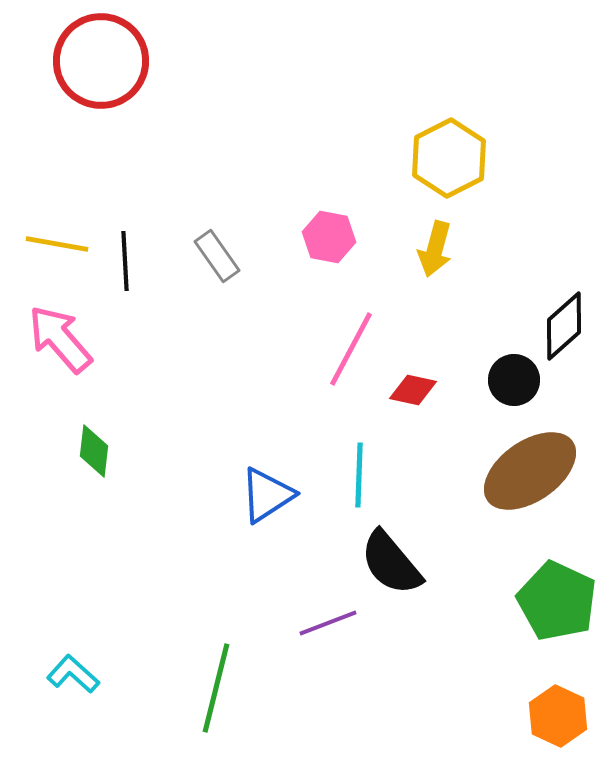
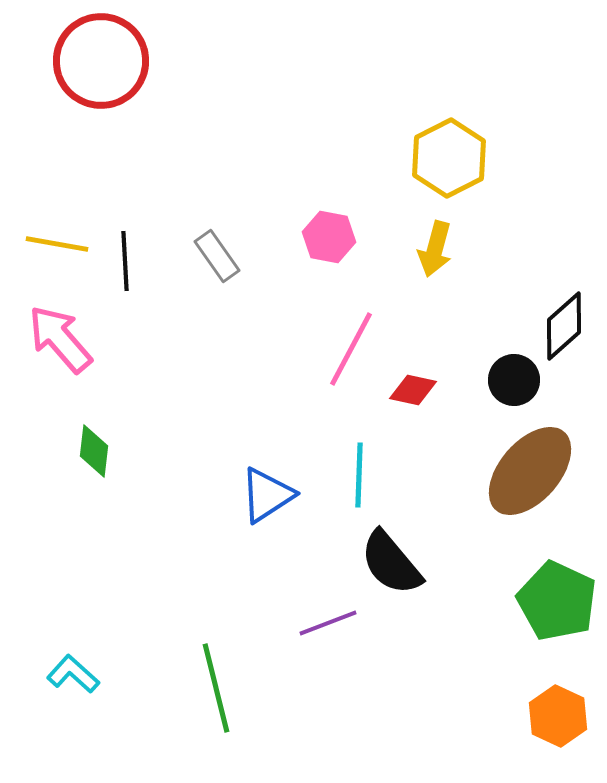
brown ellipse: rotated 14 degrees counterclockwise
green line: rotated 28 degrees counterclockwise
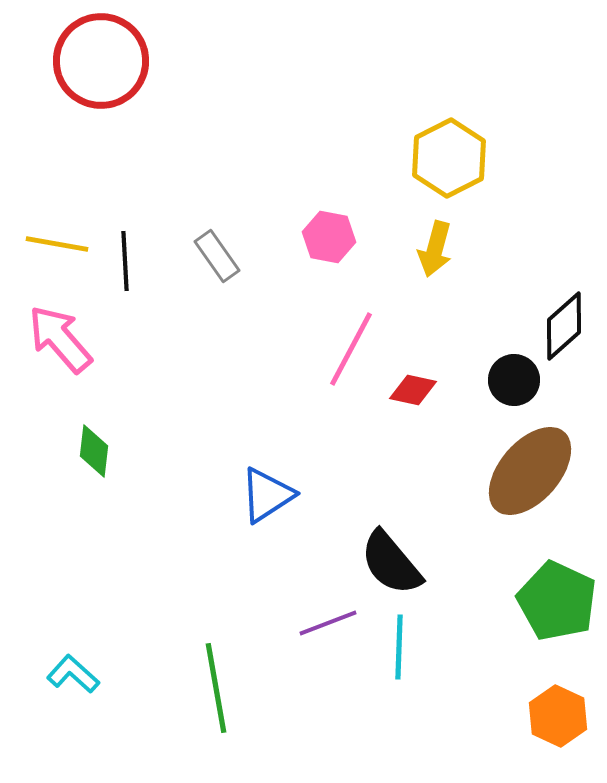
cyan line: moved 40 px right, 172 px down
green line: rotated 4 degrees clockwise
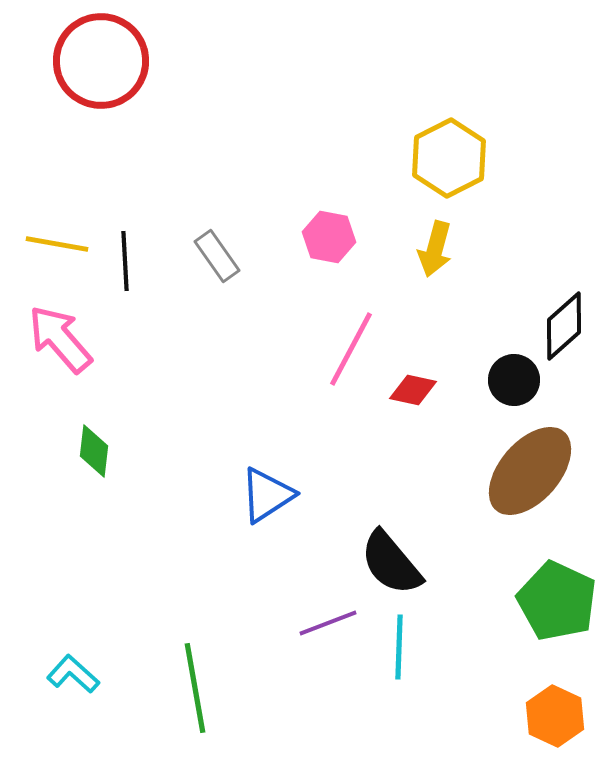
green line: moved 21 px left
orange hexagon: moved 3 px left
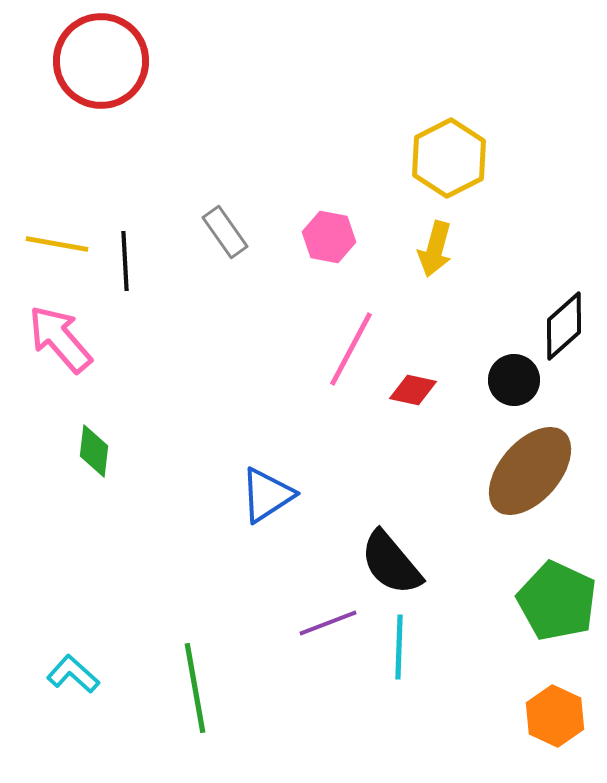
gray rectangle: moved 8 px right, 24 px up
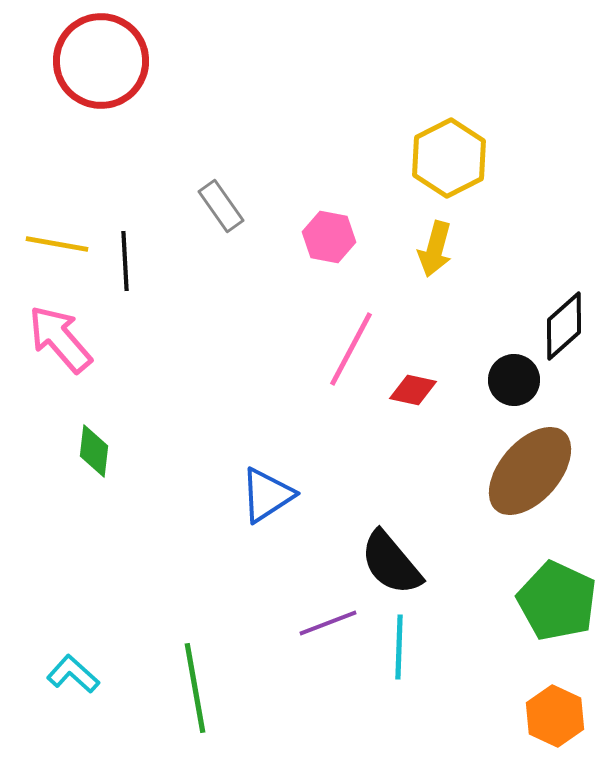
gray rectangle: moved 4 px left, 26 px up
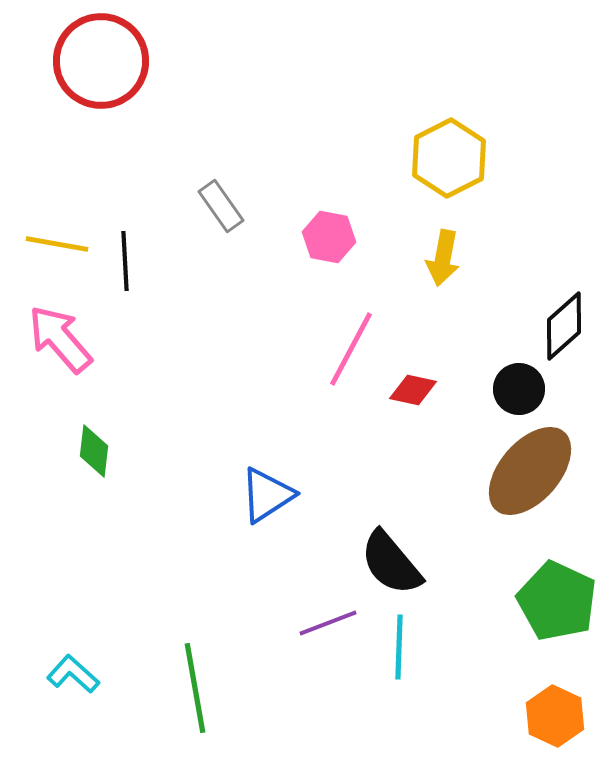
yellow arrow: moved 8 px right, 9 px down; rotated 4 degrees counterclockwise
black circle: moved 5 px right, 9 px down
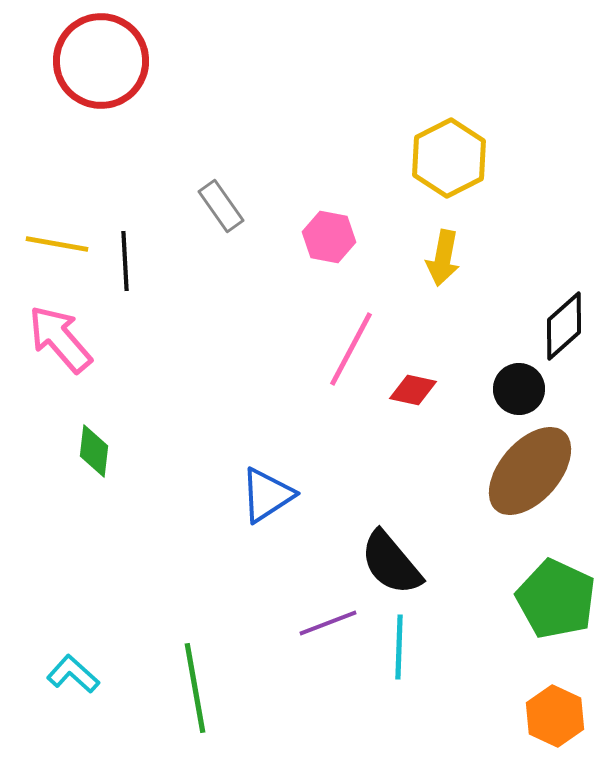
green pentagon: moved 1 px left, 2 px up
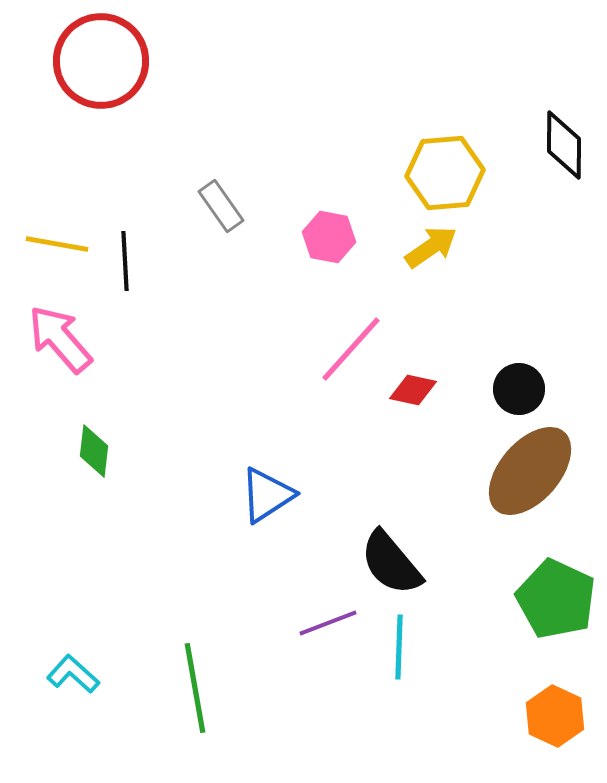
yellow hexagon: moved 4 px left, 15 px down; rotated 22 degrees clockwise
yellow arrow: moved 12 px left, 11 px up; rotated 136 degrees counterclockwise
black diamond: moved 181 px up; rotated 48 degrees counterclockwise
pink line: rotated 14 degrees clockwise
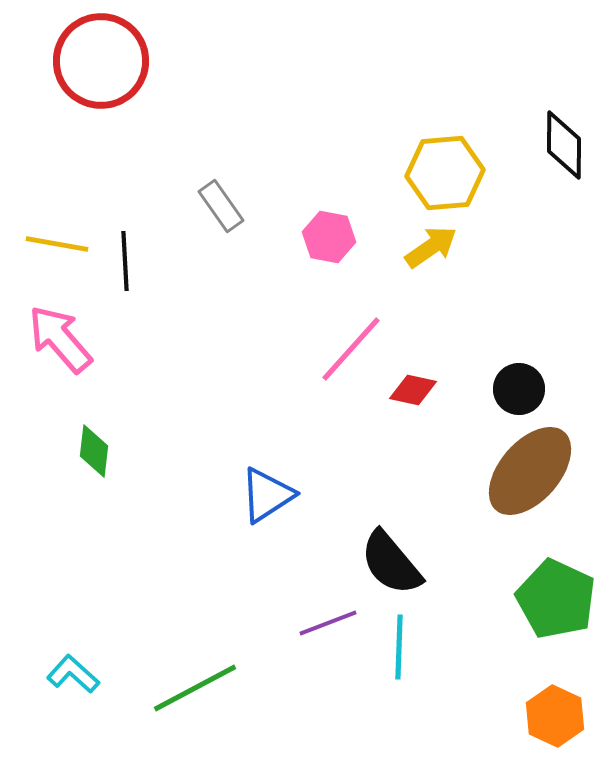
green line: rotated 72 degrees clockwise
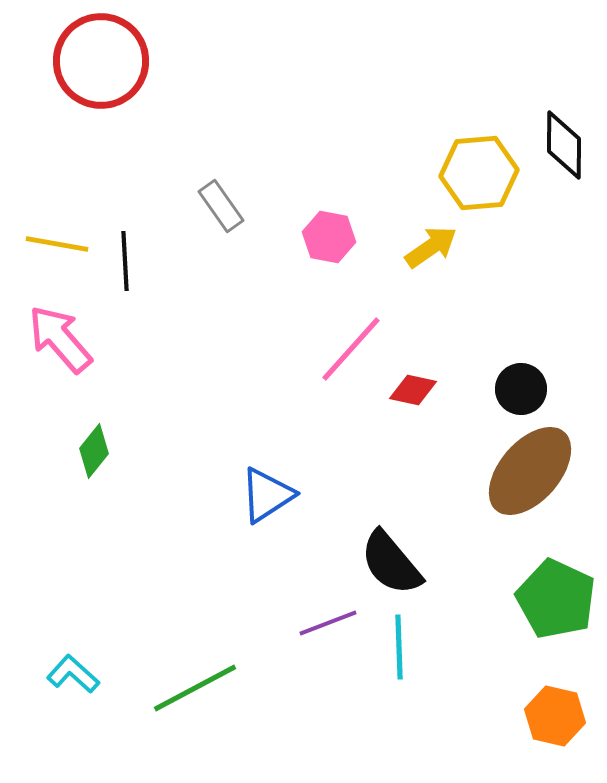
yellow hexagon: moved 34 px right
black circle: moved 2 px right
green diamond: rotated 32 degrees clockwise
cyan line: rotated 4 degrees counterclockwise
orange hexagon: rotated 12 degrees counterclockwise
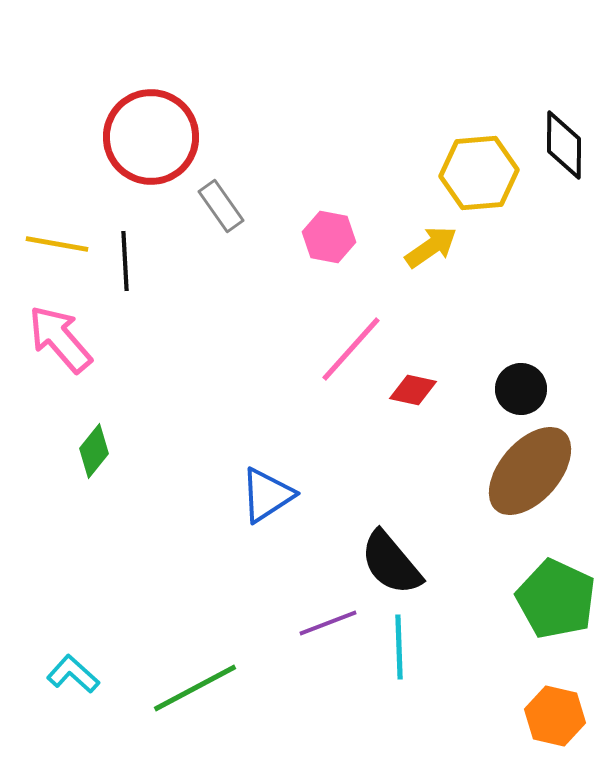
red circle: moved 50 px right, 76 px down
